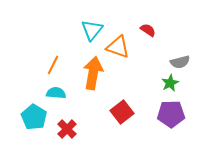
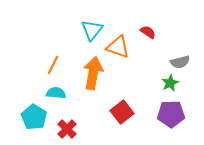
red semicircle: moved 2 px down
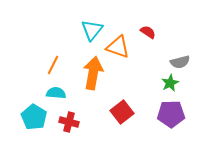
red cross: moved 2 px right, 7 px up; rotated 30 degrees counterclockwise
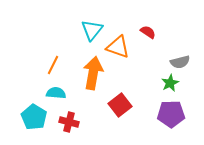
red square: moved 2 px left, 7 px up
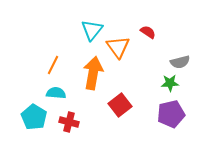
orange triangle: rotated 35 degrees clockwise
green star: rotated 24 degrees clockwise
purple pentagon: rotated 12 degrees counterclockwise
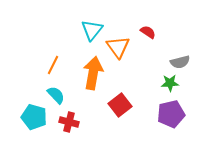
cyan semicircle: moved 2 px down; rotated 42 degrees clockwise
cyan pentagon: rotated 15 degrees counterclockwise
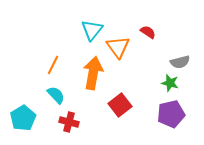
green star: rotated 18 degrees clockwise
cyan pentagon: moved 11 px left, 1 px down; rotated 25 degrees clockwise
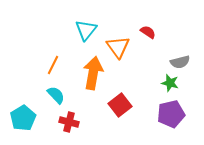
cyan triangle: moved 6 px left
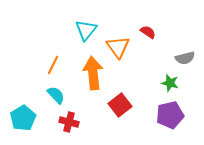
gray semicircle: moved 5 px right, 4 px up
orange arrow: rotated 16 degrees counterclockwise
purple pentagon: moved 1 px left, 1 px down
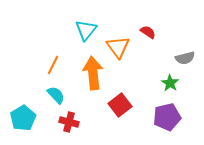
green star: rotated 18 degrees clockwise
purple pentagon: moved 3 px left, 2 px down
